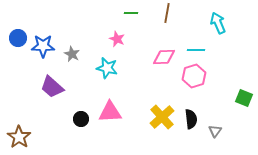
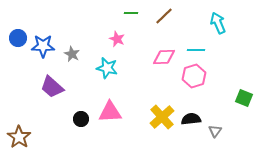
brown line: moved 3 px left, 3 px down; rotated 36 degrees clockwise
black semicircle: rotated 90 degrees counterclockwise
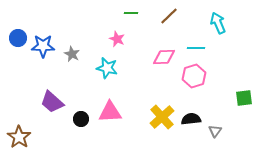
brown line: moved 5 px right
cyan line: moved 2 px up
purple trapezoid: moved 15 px down
green square: rotated 30 degrees counterclockwise
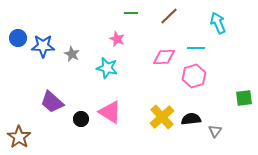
pink triangle: rotated 35 degrees clockwise
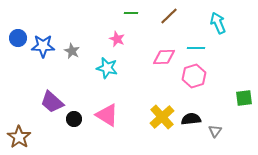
gray star: moved 3 px up
pink triangle: moved 3 px left, 3 px down
black circle: moved 7 px left
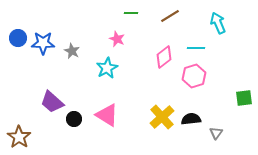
brown line: moved 1 px right; rotated 12 degrees clockwise
blue star: moved 3 px up
pink diamond: rotated 35 degrees counterclockwise
cyan star: rotated 30 degrees clockwise
gray triangle: moved 1 px right, 2 px down
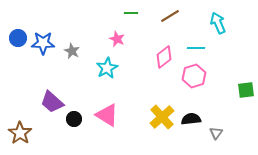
green square: moved 2 px right, 8 px up
brown star: moved 1 px right, 4 px up
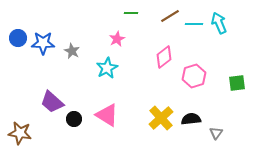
cyan arrow: moved 1 px right
pink star: rotated 21 degrees clockwise
cyan line: moved 2 px left, 24 px up
green square: moved 9 px left, 7 px up
yellow cross: moved 1 px left, 1 px down
brown star: rotated 25 degrees counterclockwise
